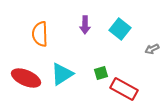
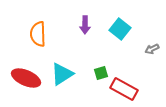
orange semicircle: moved 2 px left
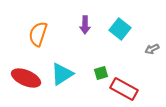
orange semicircle: rotated 20 degrees clockwise
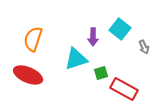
purple arrow: moved 8 px right, 12 px down
orange semicircle: moved 5 px left, 5 px down
gray arrow: moved 8 px left, 2 px up; rotated 88 degrees counterclockwise
cyan triangle: moved 14 px right, 15 px up; rotated 15 degrees clockwise
red ellipse: moved 2 px right, 3 px up
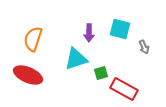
cyan square: rotated 25 degrees counterclockwise
purple arrow: moved 4 px left, 4 px up
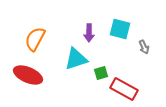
orange semicircle: moved 2 px right; rotated 10 degrees clockwise
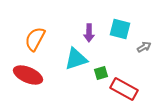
gray arrow: rotated 96 degrees counterclockwise
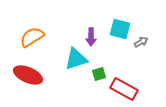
purple arrow: moved 2 px right, 4 px down
orange semicircle: moved 3 px left, 2 px up; rotated 30 degrees clockwise
gray arrow: moved 3 px left, 5 px up
green square: moved 2 px left, 1 px down
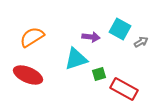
cyan square: rotated 15 degrees clockwise
purple arrow: rotated 84 degrees counterclockwise
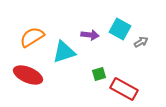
purple arrow: moved 1 px left, 2 px up
cyan triangle: moved 12 px left, 7 px up
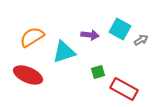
gray arrow: moved 2 px up
green square: moved 1 px left, 2 px up
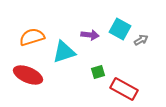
orange semicircle: rotated 15 degrees clockwise
